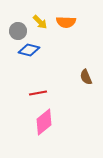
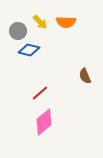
brown semicircle: moved 1 px left, 1 px up
red line: moved 2 px right; rotated 30 degrees counterclockwise
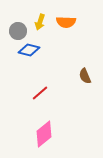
yellow arrow: rotated 63 degrees clockwise
pink diamond: moved 12 px down
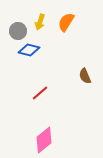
orange semicircle: rotated 120 degrees clockwise
pink diamond: moved 6 px down
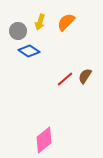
orange semicircle: rotated 12 degrees clockwise
blue diamond: moved 1 px down; rotated 20 degrees clockwise
brown semicircle: rotated 56 degrees clockwise
red line: moved 25 px right, 14 px up
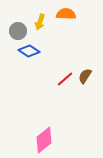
orange semicircle: moved 8 px up; rotated 48 degrees clockwise
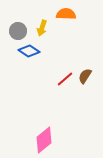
yellow arrow: moved 2 px right, 6 px down
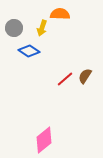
orange semicircle: moved 6 px left
gray circle: moved 4 px left, 3 px up
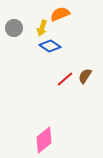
orange semicircle: rotated 24 degrees counterclockwise
blue diamond: moved 21 px right, 5 px up
